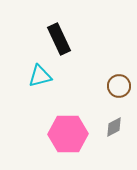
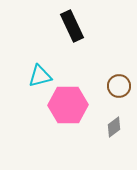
black rectangle: moved 13 px right, 13 px up
gray diamond: rotated 10 degrees counterclockwise
pink hexagon: moved 29 px up
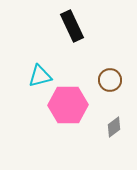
brown circle: moved 9 px left, 6 px up
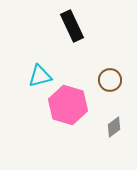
pink hexagon: rotated 18 degrees clockwise
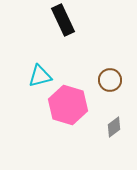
black rectangle: moved 9 px left, 6 px up
